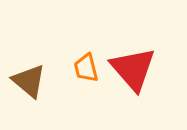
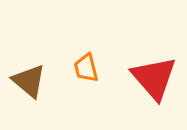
red triangle: moved 21 px right, 9 px down
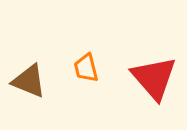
brown triangle: rotated 18 degrees counterclockwise
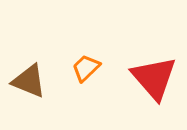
orange trapezoid: rotated 60 degrees clockwise
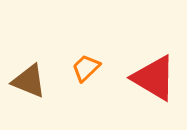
red triangle: rotated 18 degrees counterclockwise
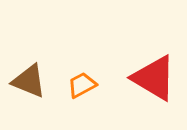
orange trapezoid: moved 4 px left, 17 px down; rotated 16 degrees clockwise
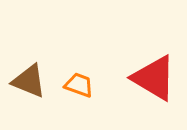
orange trapezoid: moved 3 px left; rotated 48 degrees clockwise
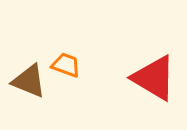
orange trapezoid: moved 13 px left, 20 px up
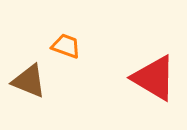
orange trapezoid: moved 19 px up
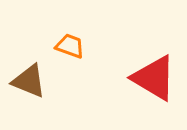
orange trapezoid: moved 4 px right
